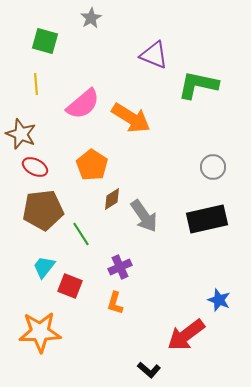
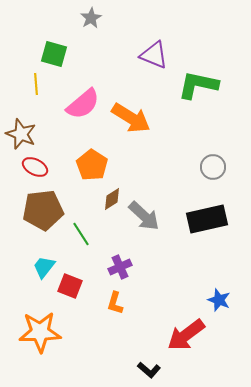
green square: moved 9 px right, 13 px down
gray arrow: rotated 12 degrees counterclockwise
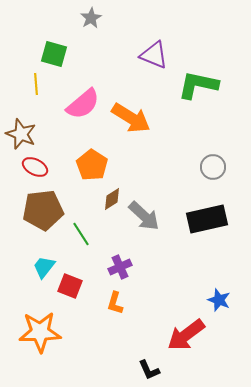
black L-shape: rotated 25 degrees clockwise
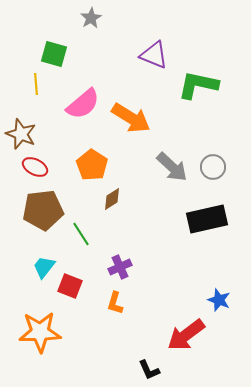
gray arrow: moved 28 px right, 49 px up
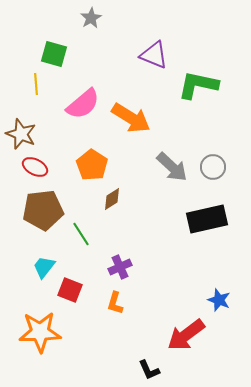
red square: moved 4 px down
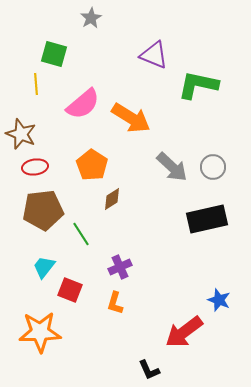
red ellipse: rotated 35 degrees counterclockwise
red arrow: moved 2 px left, 3 px up
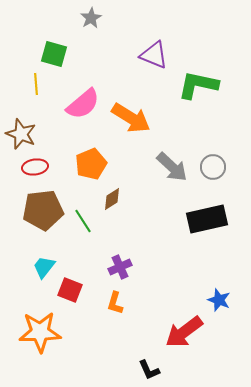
orange pentagon: moved 1 px left, 1 px up; rotated 16 degrees clockwise
green line: moved 2 px right, 13 px up
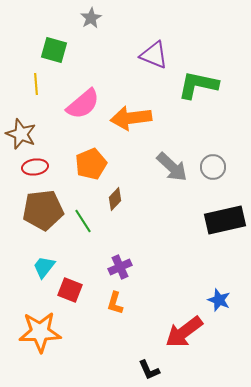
green square: moved 4 px up
orange arrow: rotated 141 degrees clockwise
brown diamond: moved 3 px right; rotated 15 degrees counterclockwise
black rectangle: moved 18 px right, 1 px down
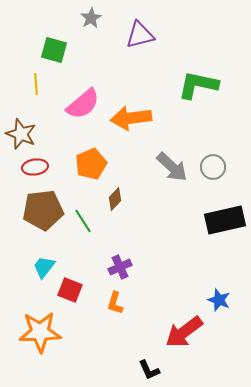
purple triangle: moved 14 px left, 20 px up; rotated 36 degrees counterclockwise
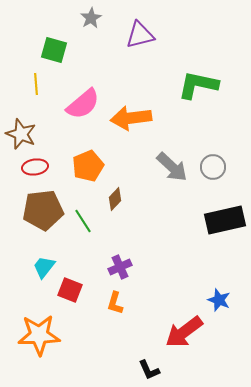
orange pentagon: moved 3 px left, 2 px down
orange star: moved 1 px left, 3 px down
